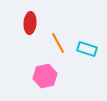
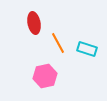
red ellipse: moved 4 px right; rotated 15 degrees counterclockwise
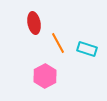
pink hexagon: rotated 15 degrees counterclockwise
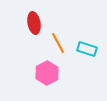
pink hexagon: moved 2 px right, 3 px up
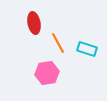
pink hexagon: rotated 20 degrees clockwise
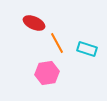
red ellipse: rotated 55 degrees counterclockwise
orange line: moved 1 px left
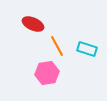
red ellipse: moved 1 px left, 1 px down
orange line: moved 3 px down
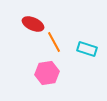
orange line: moved 3 px left, 4 px up
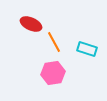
red ellipse: moved 2 px left
pink hexagon: moved 6 px right
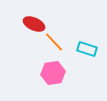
red ellipse: moved 3 px right
orange line: rotated 15 degrees counterclockwise
